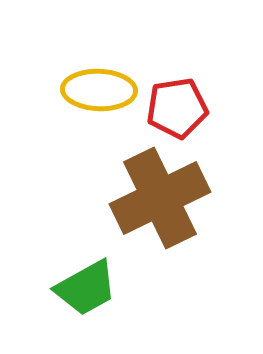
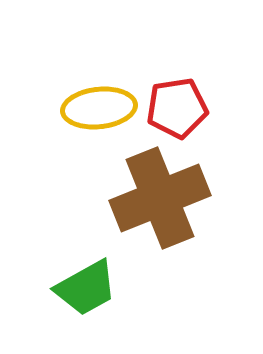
yellow ellipse: moved 18 px down; rotated 8 degrees counterclockwise
brown cross: rotated 4 degrees clockwise
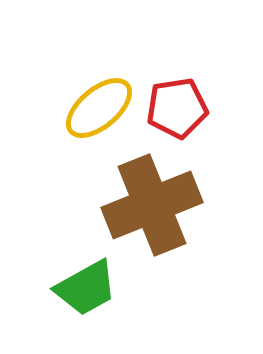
yellow ellipse: rotated 34 degrees counterclockwise
brown cross: moved 8 px left, 7 px down
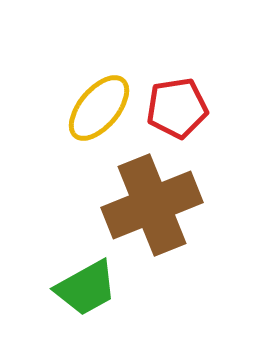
yellow ellipse: rotated 10 degrees counterclockwise
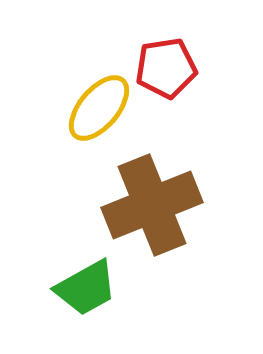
red pentagon: moved 11 px left, 40 px up
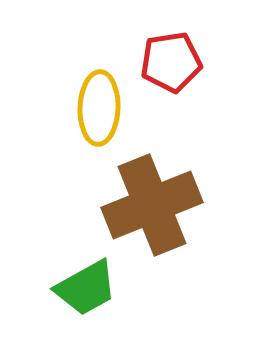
red pentagon: moved 5 px right, 6 px up
yellow ellipse: rotated 38 degrees counterclockwise
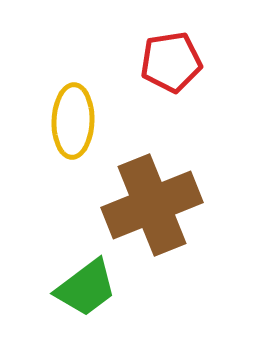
yellow ellipse: moved 26 px left, 13 px down
green trapezoid: rotated 8 degrees counterclockwise
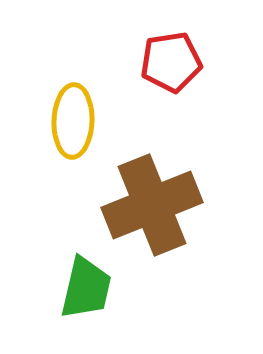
green trapezoid: rotated 40 degrees counterclockwise
